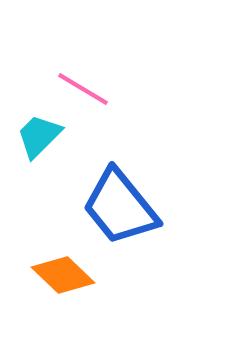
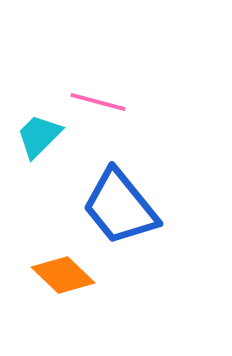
pink line: moved 15 px right, 13 px down; rotated 16 degrees counterclockwise
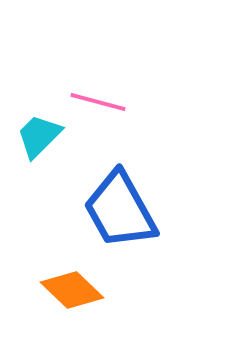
blue trapezoid: moved 3 px down; rotated 10 degrees clockwise
orange diamond: moved 9 px right, 15 px down
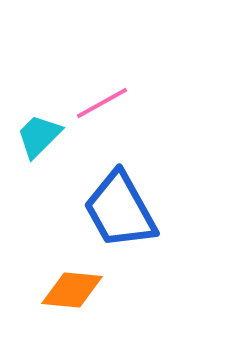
pink line: moved 4 px right, 1 px down; rotated 44 degrees counterclockwise
orange diamond: rotated 38 degrees counterclockwise
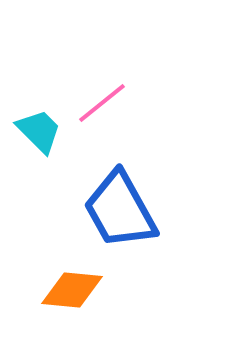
pink line: rotated 10 degrees counterclockwise
cyan trapezoid: moved 5 px up; rotated 90 degrees clockwise
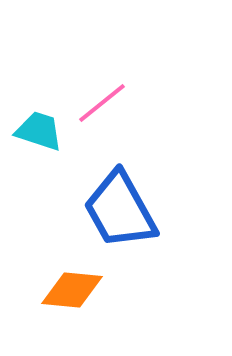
cyan trapezoid: rotated 27 degrees counterclockwise
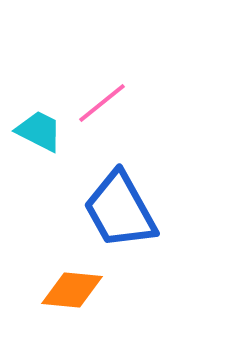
cyan trapezoid: rotated 9 degrees clockwise
